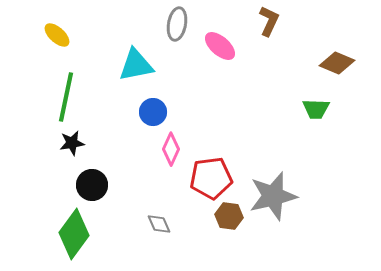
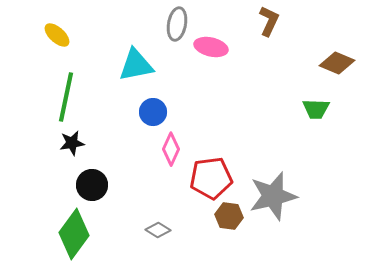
pink ellipse: moved 9 px left, 1 px down; rotated 28 degrees counterclockwise
gray diamond: moved 1 px left, 6 px down; rotated 35 degrees counterclockwise
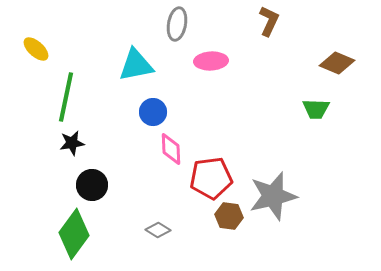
yellow ellipse: moved 21 px left, 14 px down
pink ellipse: moved 14 px down; rotated 16 degrees counterclockwise
pink diamond: rotated 28 degrees counterclockwise
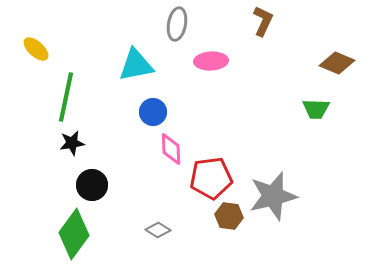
brown L-shape: moved 6 px left
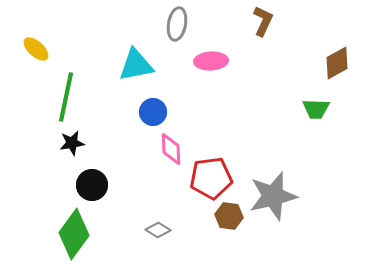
brown diamond: rotated 52 degrees counterclockwise
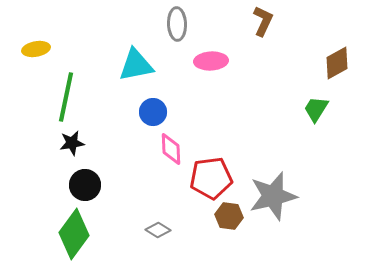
gray ellipse: rotated 12 degrees counterclockwise
yellow ellipse: rotated 52 degrees counterclockwise
green trapezoid: rotated 120 degrees clockwise
black circle: moved 7 px left
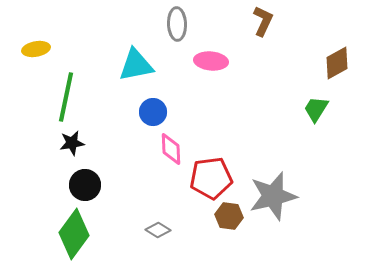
pink ellipse: rotated 8 degrees clockwise
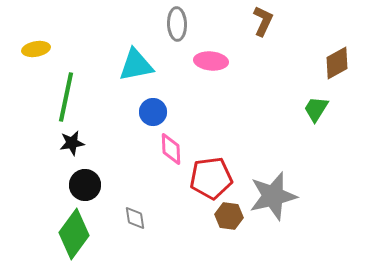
gray diamond: moved 23 px left, 12 px up; rotated 50 degrees clockwise
